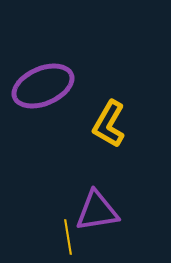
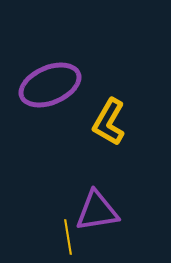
purple ellipse: moved 7 px right, 1 px up
yellow L-shape: moved 2 px up
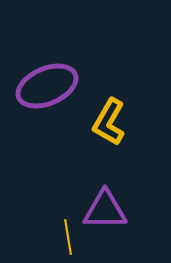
purple ellipse: moved 3 px left, 1 px down
purple triangle: moved 8 px right, 1 px up; rotated 9 degrees clockwise
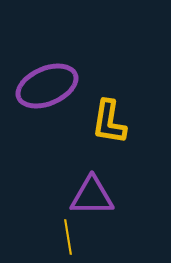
yellow L-shape: rotated 21 degrees counterclockwise
purple triangle: moved 13 px left, 14 px up
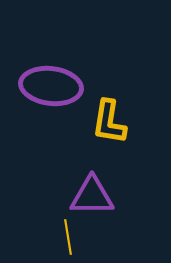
purple ellipse: moved 4 px right; rotated 30 degrees clockwise
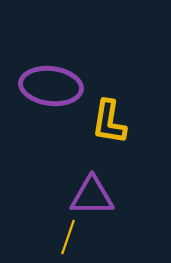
yellow line: rotated 28 degrees clockwise
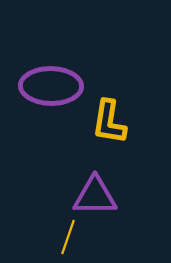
purple ellipse: rotated 6 degrees counterclockwise
purple triangle: moved 3 px right
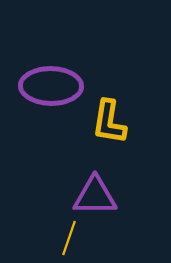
yellow line: moved 1 px right, 1 px down
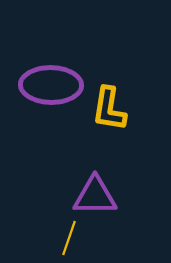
purple ellipse: moved 1 px up
yellow L-shape: moved 13 px up
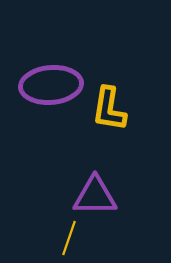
purple ellipse: rotated 6 degrees counterclockwise
